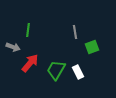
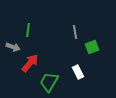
green trapezoid: moved 7 px left, 12 px down
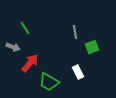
green line: moved 3 px left, 2 px up; rotated 40 degrees counterclockwise
green trapezoid: rotated 90 degrees counterclockwise
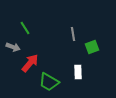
gray line: moved 2 px left, 2 px down
white rectangle: rotated 24 degrees clockwise
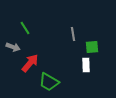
green square: rotated 16 degrees clockwise
white rectangle: moved 8 px right, 7 px up
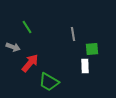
green line: moved 2 px right, 1 px up
green square: moved 2 px down
white rectangle: moved 1 px left, 1 px down
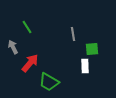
gray arrow: rotated 136 degrees counterclockwise
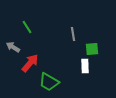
gray arrow: rotated 32 degrees counterclockwise
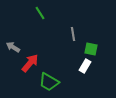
green line: moved 13 px right, 14 px up
green square: moved 1 px left; rotated 16 degrees clockwise
white rectangle: rotated 32 degrees clockwise
